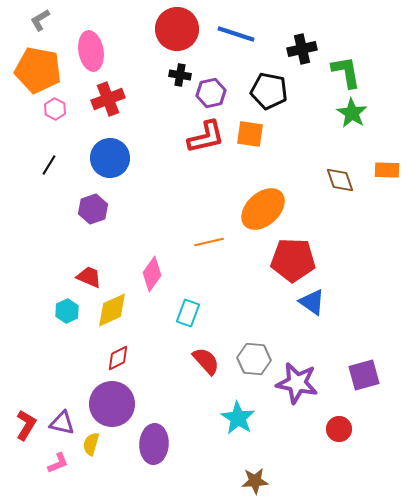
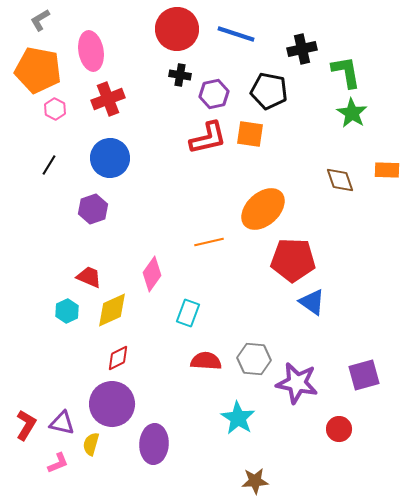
purple hexagon at (211, 93): moved 3 px right, 1 px down
red L-shape at (206, 137): moved 2 px right, 1 px down
red semicircle at (206, 361): rotated 44 degrees counterclockwise
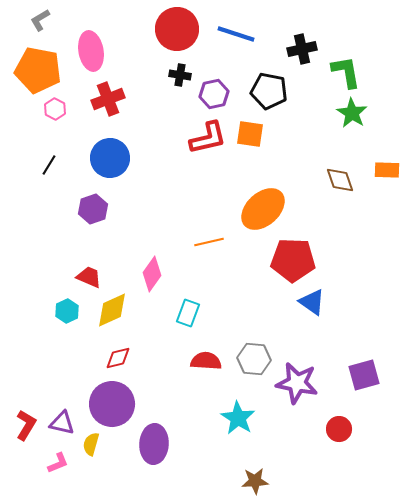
red diamond at (118, 358): rotated 12 degrees clockwise
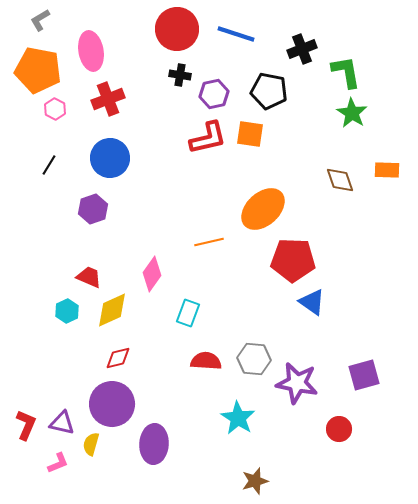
black cross at (302, 49): rotated 8 degrees counterclockwise
red L-shape at (26, 425): rotated 8 degrees counterclockwise
brown star at (255, 481): rotated 12 degrees counterclockwise
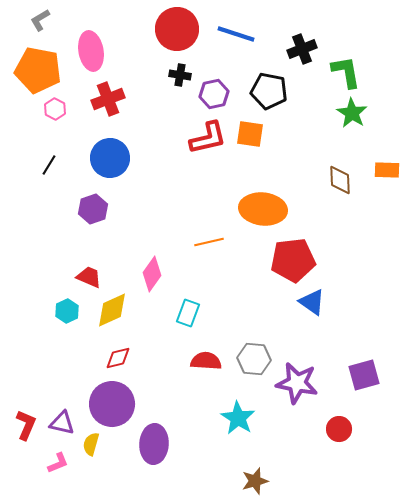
brown diamond at (340, 180): rotated 16 degrees clockwise
orange ellipse at (263, 209): rotated 48 degrees clockwise
red pentagon at (293, 260): rotated 9 degrees counterclockwise
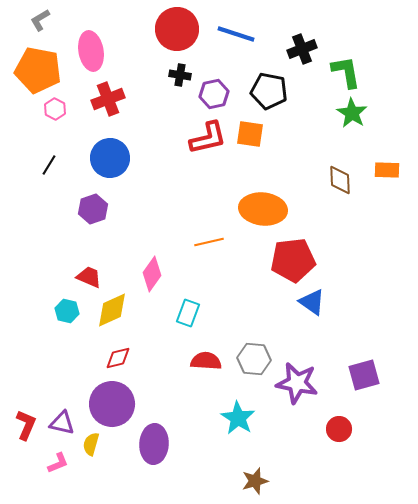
cyan hexagon at (67, 311): rotated 20 degrees counterclockwise
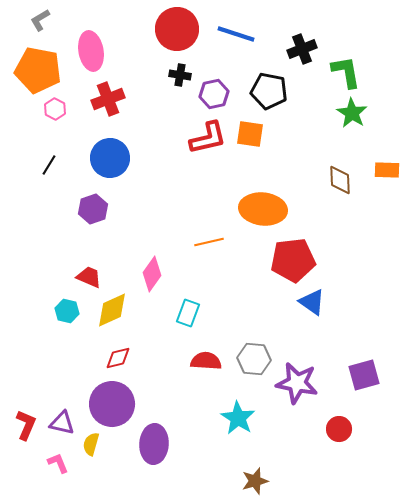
pink L-shape at (58, 463): rotated 90 degrees counterclockwise
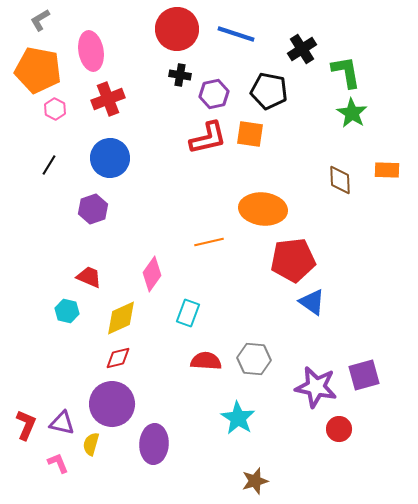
black cross at (302, 49): rotated 12 degrees counterclockwise
yellow diamond at (112, 310): moved 9 px right, 8 px down
purple star at (297, 383): moved 19 px right, 4 px down
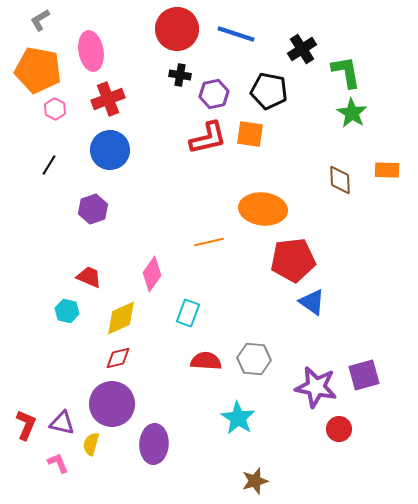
blue circle at (110, 158): moved 8 px up
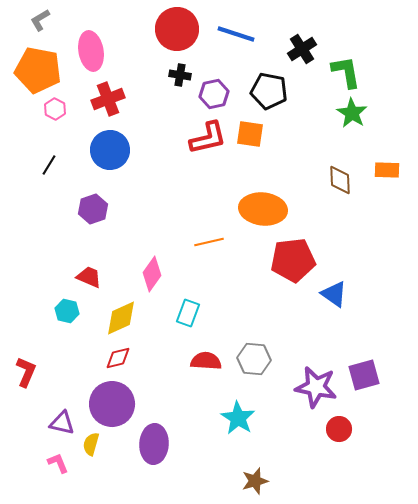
blue triangle at (312, 302): moved 22 px right, 8 px up
red L-shape at (26, 425): moved 53 px up
